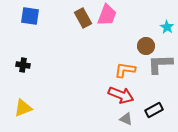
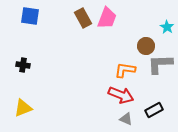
pink trapezoid: moved 3 px down
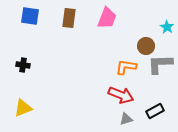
brown rectangle: moved 14 px left; rotated 36 degrees clockwise
orange L-shape: moved 1 px right, 3 px up
black rectangle: moved 1 px right, 1 px down
gray triangle: rotated 40 degrees counterclockwise
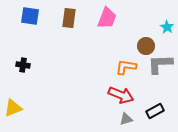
yellow triangle: moved 10 px left
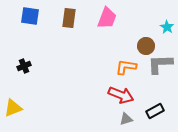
black cross: moved 1 px right, 1 px down; rotated 32 degrees counterclockwise
